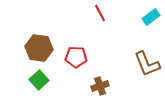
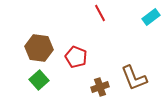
red pentagon: rotated 20 degrees clockwise
brown L-shape: moved 13 px left, 14 px down
brown cross: moved 1 px down
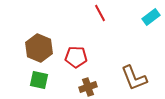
brown hexagon: rotated 16 degrees clockwise
red pentagon: rotated 20 degrees counterclockwise
green square: rotated 36 degrees counterclockwise
brown cross: moved 12 px left
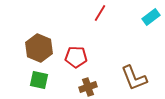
red line: rotated 60 degrees clockwise
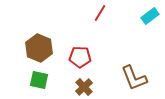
cyan rectangle: moved 1 px left, 1 px up
red pentagon: moved 4 px right
brown cross: moved 4 px left; rotated 24 degrees counterclockwise
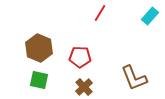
cyan rectangle: rotated 12 degrees counterclockwise
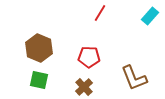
red pentagon: moved 9 px right
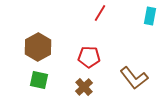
cyan rectangle: rotated 30 degrees counterclockwise
brown hexagon: moved 1 px left, 1 px up; rotated 8 degrees clockwise
brown L-shape: rotated 16 degrees counterclockwise
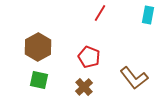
cyan rectangle: moved 2 px left, 1 px up
red pentagon: rotated 20 degrees clockwise
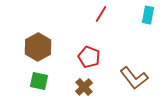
red line: moved 1 px right, 1 px down
green square: moved 1 px down
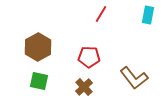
red pentagon: rotated 20 degrees counterclockwise
